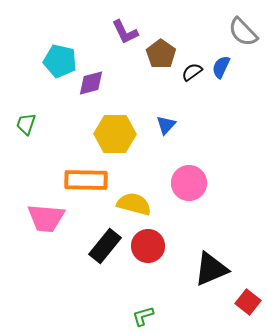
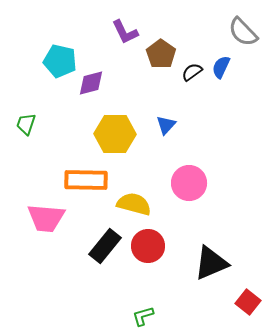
black triangle: moved 6 px up
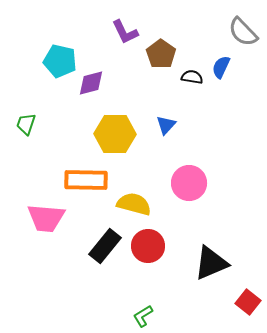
black semicircle: moved 5 px down; rotated 45 degrees clockwise
green L-shape: rotated 15 degrees counterclockwise
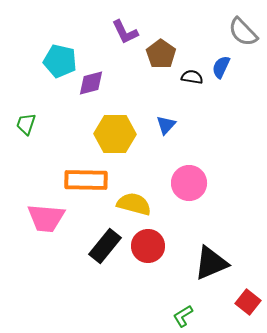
green L-shape: moved 40 px right
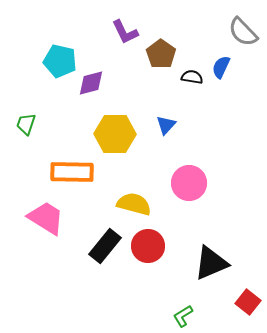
orange rectangle: moved 14 px left, 8 px up
pink trapezoid: rotated 153 degrees counterclockwise
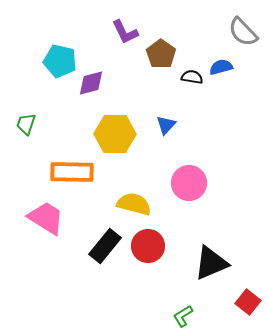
blue semicircle: rotated 50 degrees clockwise
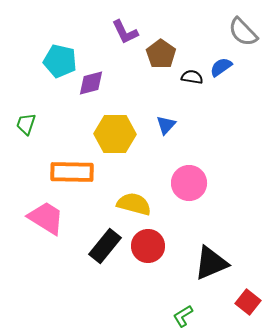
blue semicircle: rotated 20 degrees counterclockwise
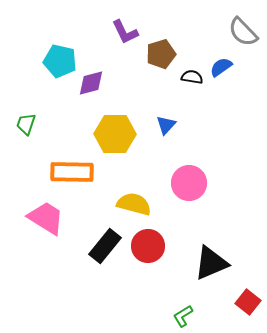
brown pentagon: rotated 20 degrees clockwise
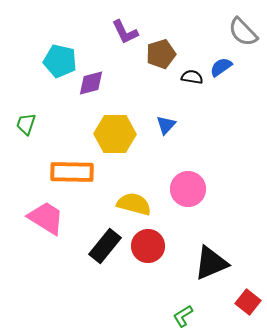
pink circle: moved 1 px left, 6 px down
